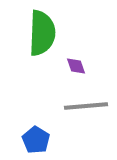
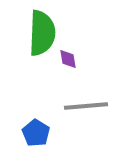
purple diamond: moved 8 px left, 7 px up; rotated 10 degrees clockwise
blue pentagon: moved 7 px up
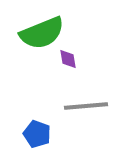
green semicircle: rotated 66 degrees clockwise
blue pentagon: moved 1 px right, 1 px down; rotated 12 degrees counterclockwise
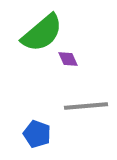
green semicircle: rotated 18 degrees counterclockwise
purple diamond: rotated 15 degrees counterclockwise
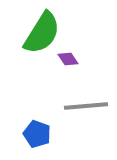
green semicircle: rotated 18 degrees counterclockwise
purple diamond: rotated 10 degrees counterclockwise
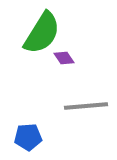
purple diamond: moved 4 px left, 1 px up
blue pentagon: moved 9 px left, 3 px down; rotated 24 degrees counterclockwise
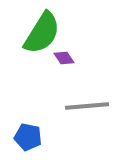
gray line: moved 1 px right
blue pentagon: rotated 16 degrees clockwise
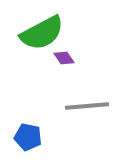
green semicircle: rotated 30 degrees clockwise
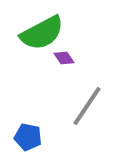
gray line: rotated 51 degrees counterclockwise
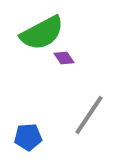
gray line: moved 2 px right, 9 px down
blue pentagon: rotated 16 degrees counterclockwise
